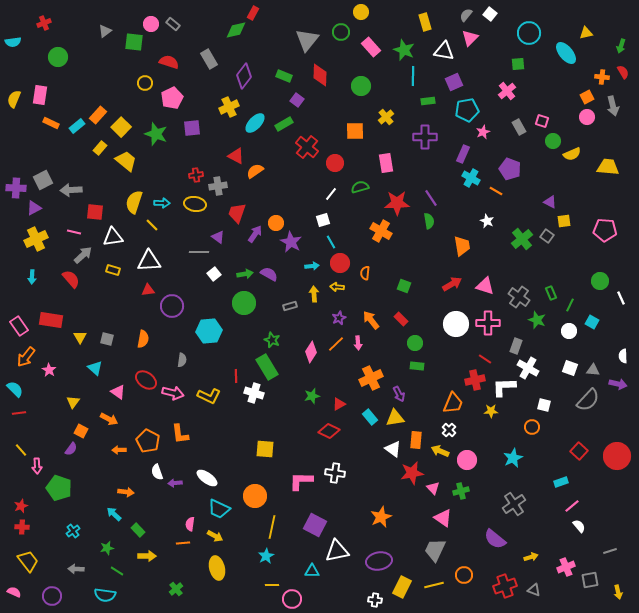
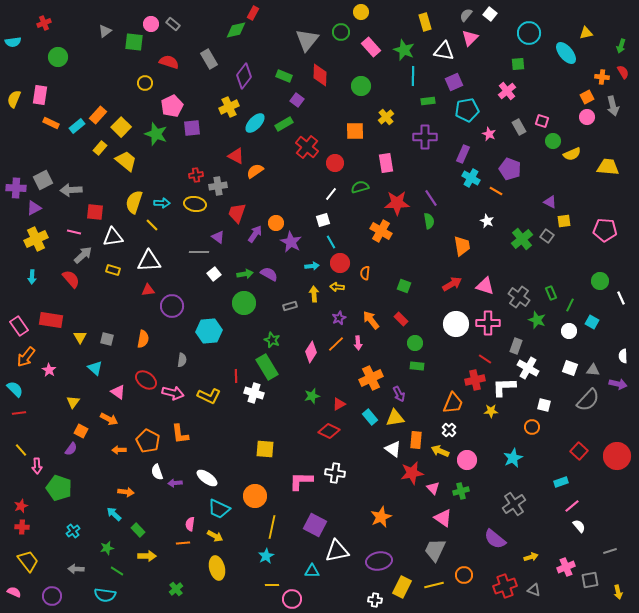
pink pentagon at (172, 98): moved 8 px down
pink star at (483, 132): moved 6 px right, 2 px down; rotated 24 degrees counterclockwise
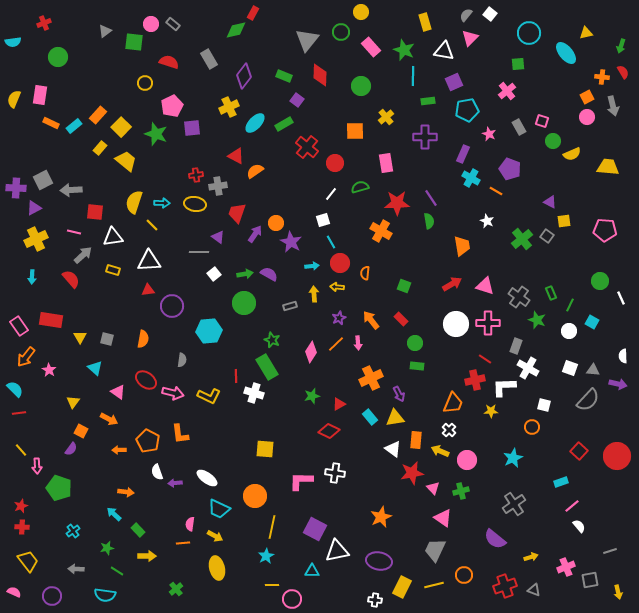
cyan rectangle at (77, 126): moved 3 px left
purple square at (315, 525): moved 4 px down
purple ellipse at (379, 561): rotated 20 degrees clockwise
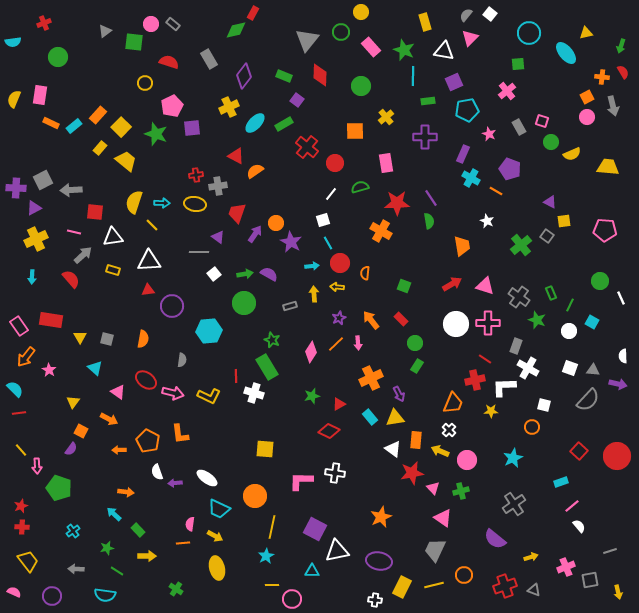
green circle at (553, 141): moved 2 px left, 1 px down
green cross at (522, 239): moved 1 px left, 6 px down
cyan line at (331, 242): moved 3 px left, 1 px down
green rectangle at (417, 366): rotated 64 degrees counterclockwise
green cross at (176, 589): rotated 16 degrees counterclockwise
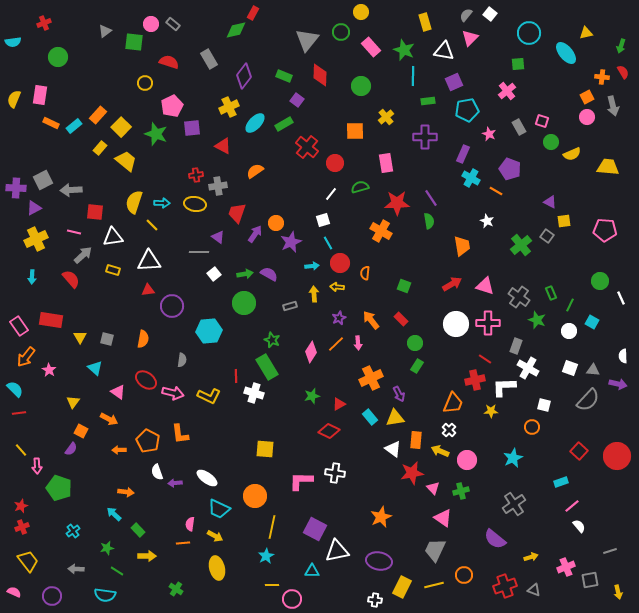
red triangle at (236, 156): moved 13 px left, 10 px up
purple star at (291, 242): rotated 20 degrees clockwise
red cross at (22, 527): rotated 24 degrees counterclockwise
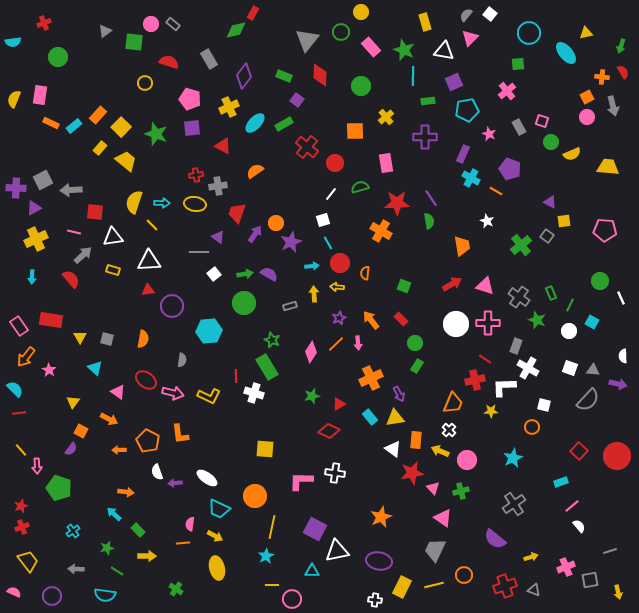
pink pentagon at (172, 106): moved 18 px right, 7 px up; rotated 30 degrees counterclockwise
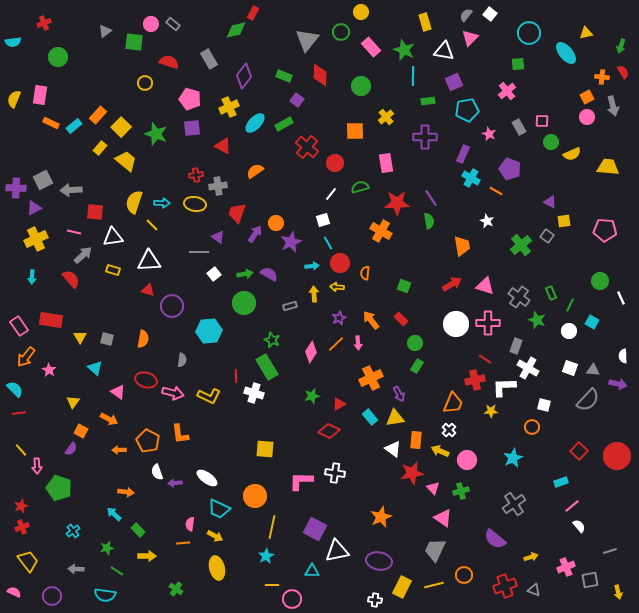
pink square at (542, 121): rotated 16 degrees counterclockwise
red triangle at (148, 290): rotated 24 degrees clockwise
red ellipse at (146, 380): rotated 20 degrees counterclockwise
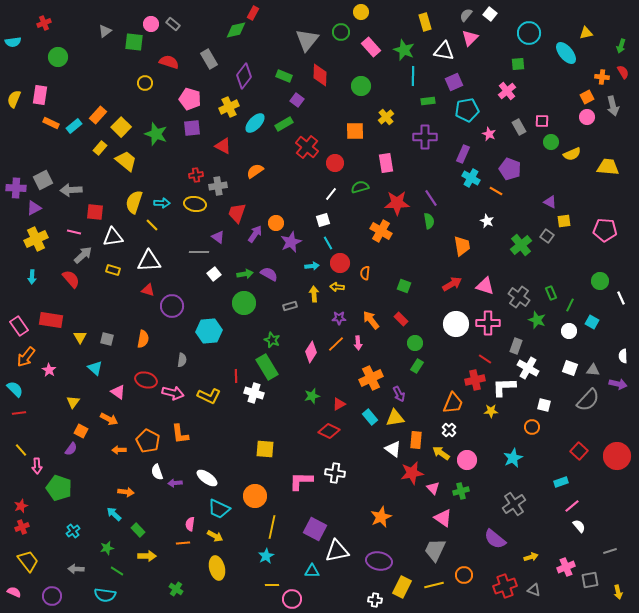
purple star at (339, 318): rotated 24 degrees clockwise
yellow arrow at (440, 451): moved 1 px right, 2 px down; rotated 12 degrees clockwise
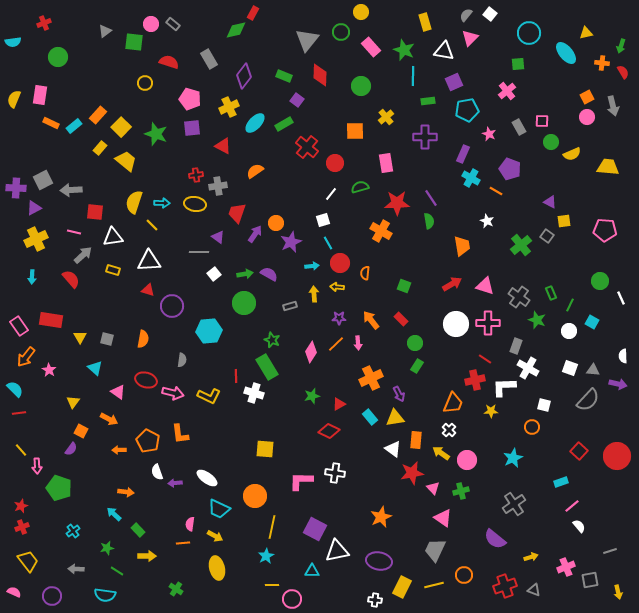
orange cross at (602, 77): moved 14 px up
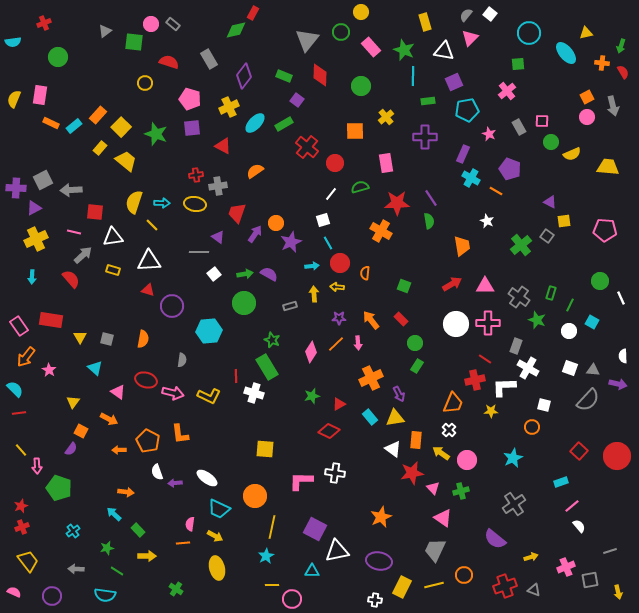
pink triangle at (485, 286): rotated 18 degrees counterclockwise
green rectangle at (551, 293): rotated 40 degrees clockwise
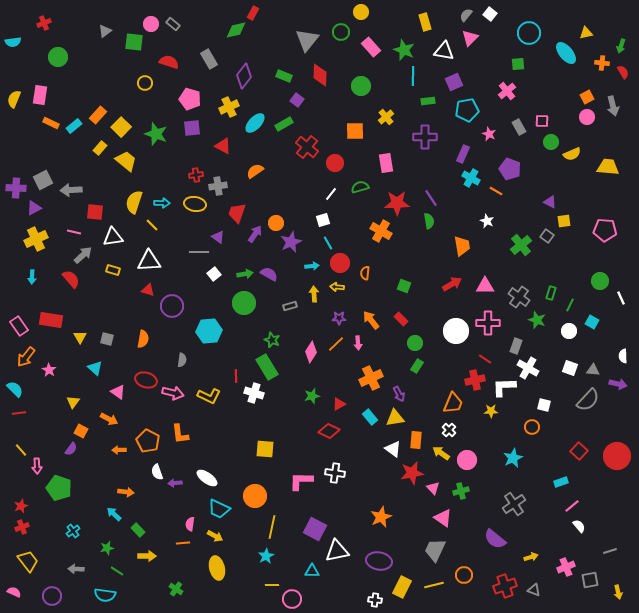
white circle at (456, 324): moved 7 px down
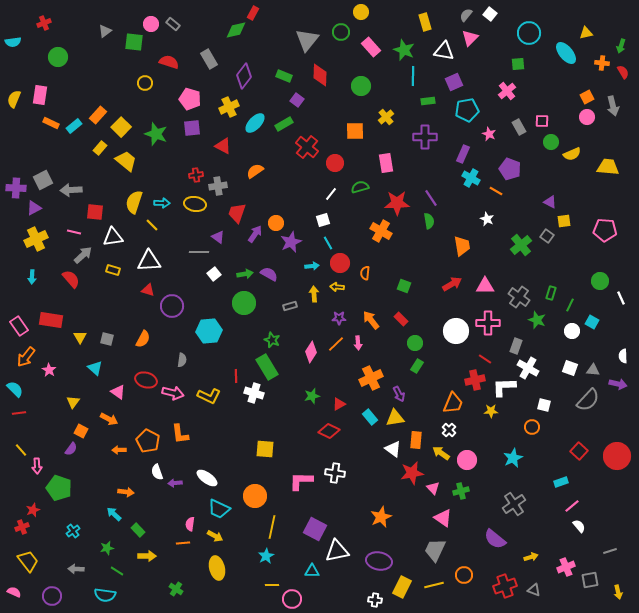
white star at (487, 221): moved 2 px up
white circle at (569, 331): moved 3 px right
orange semicircle at (143, 339): rotated 18 degrees clockwise
red star at (21, 506): moved 12 px right, 4 px down
